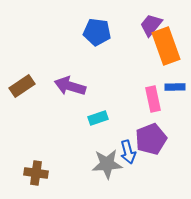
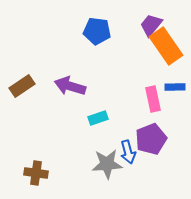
blue pentagon: moved 1 px up
orange rectangle: rotated 15 degrees counterclockwise
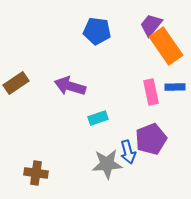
brown rectangle: moved 6 px left, 3 px up
pink rectangle: moved 2 px left, 7 px up
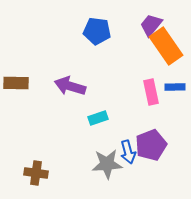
brown rectangle: rotated 35 degrees clockwise
purple pentagon: moved 6 px down
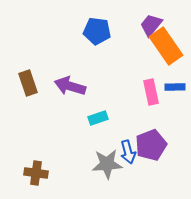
brown rectangle: moved 12 px right; rotated 70 degrees clockwise
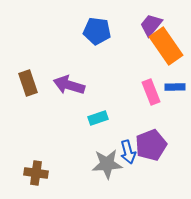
purple arrow: moved 1 px left, 1 px up
pink rectangle: rotated 10 degrees counterclockwise
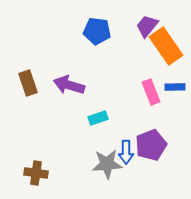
purple trapezoid: moved 4 px left, 1 px down
blue arrow: moved 2 px left; rotated 15 degrees clockwise
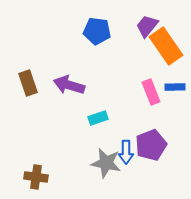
gray star: moved 1 px left, 1 px up; rotated 16 degrees clockwise
brown cross: moved 4 px down
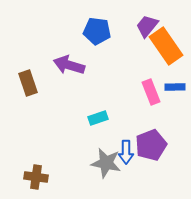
purple arrow: moved 20 px up
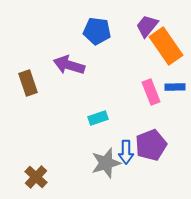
gray star: rotated 28 degrees counterclockwise
brown cross: rotated 35 degrees clockwise
